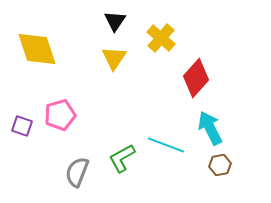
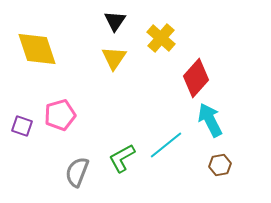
cyan arrow: moved 8 px up
cyan line: rotated 60 degrees counterclockwise
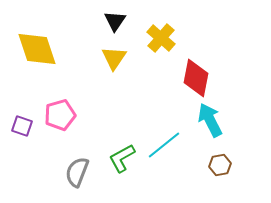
red diamond: rotated 30 degrees counterclockwise
cyan line: moved 2 px left
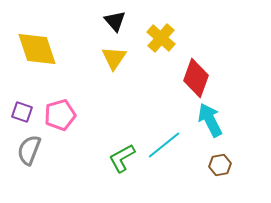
black triangle: rotated 15 degrees counterclockwise
red diamond: rotated 9 degrees clockwise
purple square: moved 14 px up
gray semicircle: moved 48 px left, 22 px up
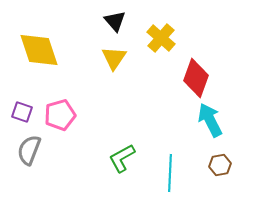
yellow diamond: moved 2 px right, 1 px down
cyan line: moved 6 px right, 28 px down; rotated 48 degrees counterclockwise
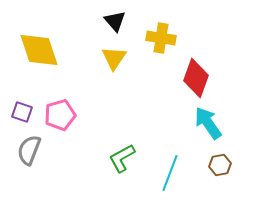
yellow cross: rotated 32 degrees counterclockwise
cyan arrow: moved 2 px left, 3 px down; rotated 8 degrees counterclockwise
cyan line: rotated 18 degrees clockwise
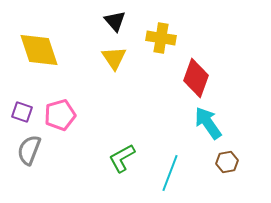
yellow triangle: rotated 8 degrees counterclockwise
brown hexagon: moved 7 px right, 3 px up
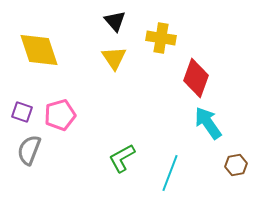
brown hexagon: moved 9 px right, 3 px down
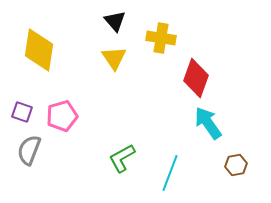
yellow diamond: rotated 27 degrees clockwise
pink pentagon: moved 2 px right, 1 px down
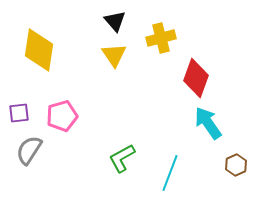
yellow cross: rotated 24 degrees counterclockwise
yellow triangle: moved 3 px up
purple square: moved 3 px left, 1 px down; rotated 25 degrees counterclockwise
gray semicircle: rotated 12 degrees clockwise
brown hexagon: rotated 15 degrees counterclockwise
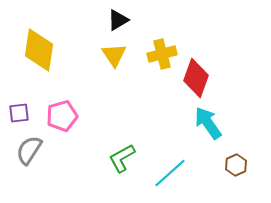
black triangle: moved 3 px right, 1 px up; rotated 40 degrees clockwise
yellow cross: moved 1 px right, 16 px down
cyan line: rotated 27 degrees clockwise
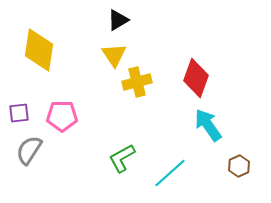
yellow cross: moved 25 px left, 28 px down
pink pentagon: rotated 16 degrees clockwise
cyan arrow: moved 2 px down
brown hexagon: moved 3 px right, 1 px down
